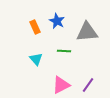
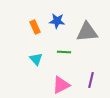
blue star: rotated 21 degrees counterclockwise
green line: moved 1 px down
purple line: moved 3 px right, 5 px up; rotated 21 degrees counterclockwise
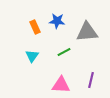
green line: rotated 32 degrees counterclockwise
cyan triangle: moved 4 px left, 3 px up; rotated 16 degrees clockwise
pink triangle: rotated 30 degrees clockwise
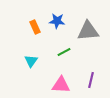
gray triangle: moved 1 px right, 1 px up
cyan triangle: moved 1 px left, 5 px down
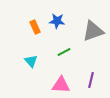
gray triangle: moved 5 px right; rotated 15 degrees counterclockwise
cyan triangle: rotated 16 degrees counterclockwise
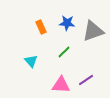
blue star: moved 10 px right, 2 px down
orange rectangle: moved 6 px right
green line: rotated 16 degrees counterclockwise
purple line: moved 5 px left; rotated 42 degrees clockwise
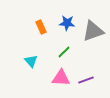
purple line: rotated 14 degrees clockwise
pink triangle: moved 7 px up
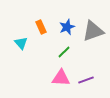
blue star: moved 4 px down; rotated 28 degrees counterclockwise
cyan triangle: moved 10 px left, 18 px up
